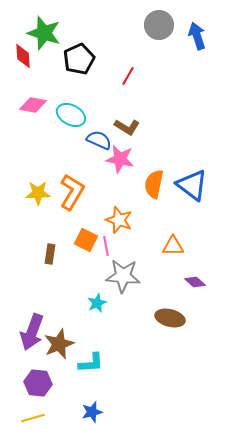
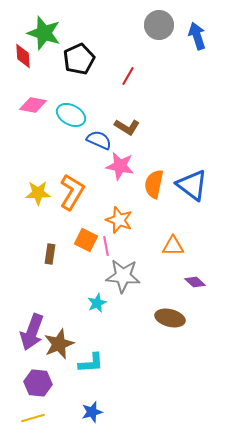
pink star: moved 7 px down
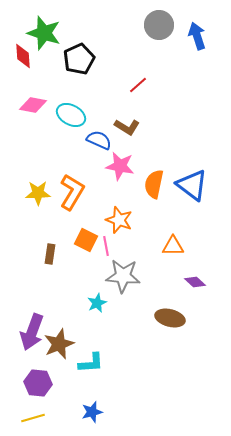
red line: moved 10 px right, 9 px down; rotated 18 degrees clockwise
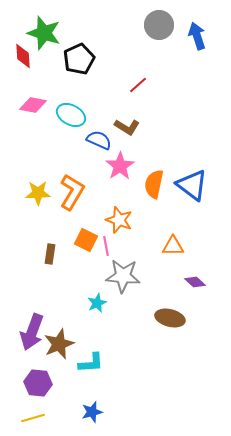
pink star: rotated 28 degrees clockwise
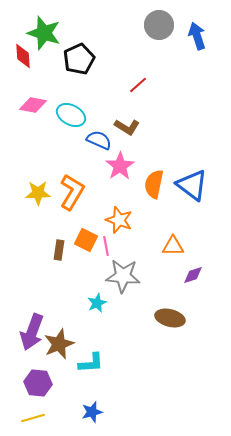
brown rectangle: moved 9 px right, 4 px up
purple diamond: moved 2 px left, 7 px up; rotated 60 degrees counterclockwise
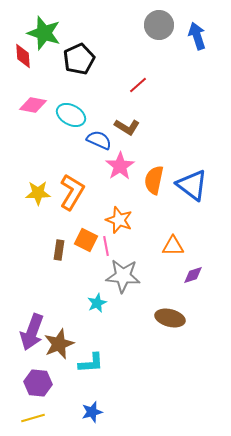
orange semicircle: moved 4 px up
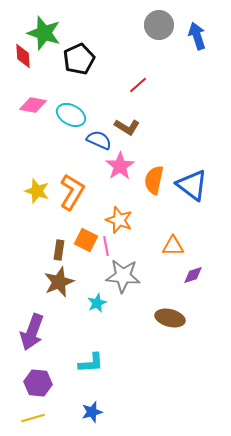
yellow star: moved 1 px left, 2 px up; rotated 20 degrees clockwise
brown star: moved 62 px up
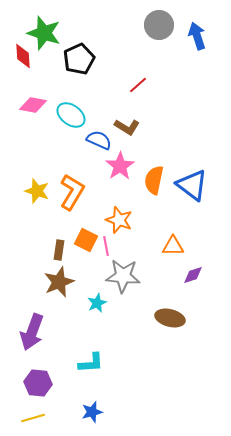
cyan ellipse: rotated 8 degrees clockwise
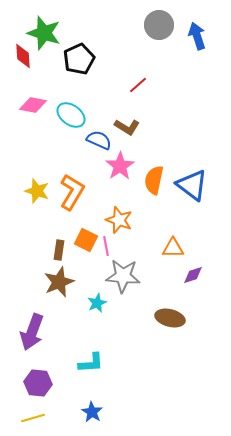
orange triangle: moved 2 px down
blue star: rotated 25 degrees counterclockwise
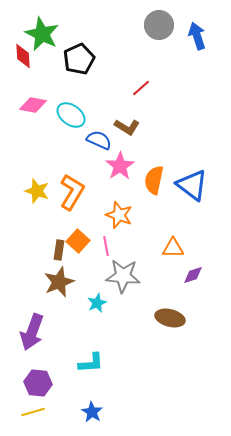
green star: moved 2 px left, 1 px down; rotated 8 degrees clockwise
red line: moved 3 px right, 3 px down
orange star: moved 5 px up
orange square: moved 8 px left, 1 px down; rotated 15 degrees clockwise
yellow line: moved 6 px up
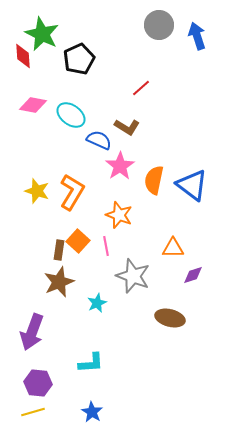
gray star: moved 10 px right; rotated 16 degrees clockwise
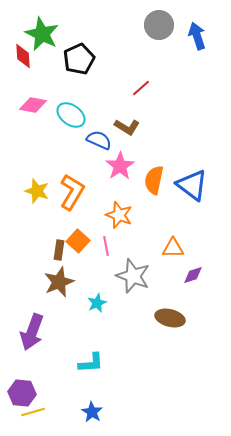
purple hexagon: moved 16 px left, 10 px down
